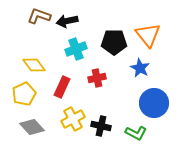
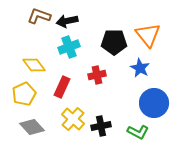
cyan cross: moved 7 px left, 2 px up
red cross: moved 3 px up
yellow cross: rotated 20 degrees counterclockwise
black cross: rotated 24 degrees counterclockwise
green L-shape: moved 2 px right, 1 px up
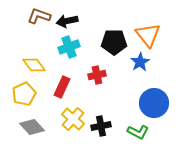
blue star: moved 6 px up; rotated 12 degrees clockwise
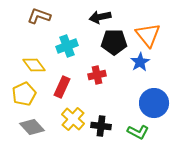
black arrow: moved 33 px right, 4 px up
cyan cross: moved 2 px left, 1 px up
black cross: rotated 18 degrees clockwise
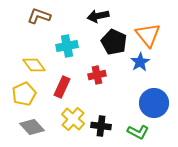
black arrow: moved 2 px left, 1 px up
black pentagon: rotated 25 degrees clockwise
cyan cross: rotated 10 degrees clockwise
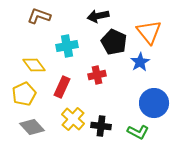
orange triangle: moved 1 px right, 3 px up
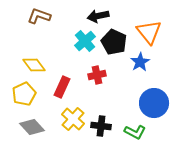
cyan cross: moved 18 px right, 5 px up; rotated 30 degrees counterclockwise
green L-shape: moved 3 px left
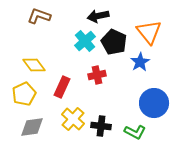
gray diamond: rotated 55 degrees counterclockwise
